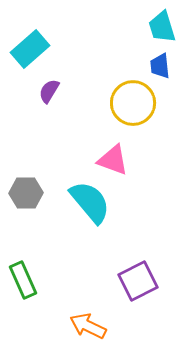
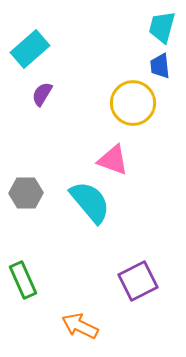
cyan trapezoid: rotated 32 degrees clockwise
purple semicircle: moved 7 px left, 3 px down
orange arrow: moved 8 px left
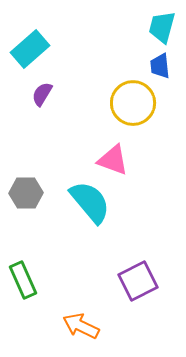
orange arrow: moved 1 px right
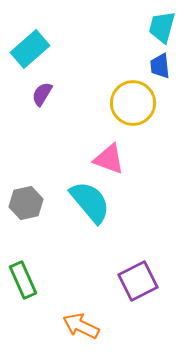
pink triangle: moved 4 px left, 1 px up
gray hexagon: moved 10 px down; rotated 12 degrees counterclockwise
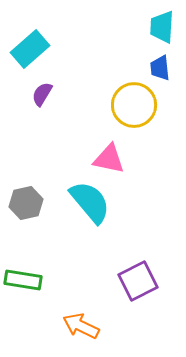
cyan trapezoid: rotated 12 degrees counterclockwise
blue trapezoid: moved 2 px down
yellow circle: moved 1 px right, 2 px down
pink triangle: rotated 8 degrees counterclockwise
green rectangle: rotated 57 degrees counterclockwise
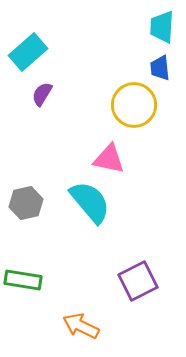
cyan rectangle: moved 2 px left, 3 px down
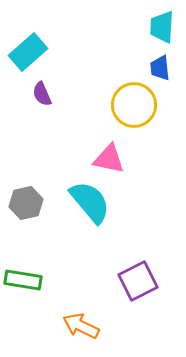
purple semicircle: rotated 55 degrees counterclockwise
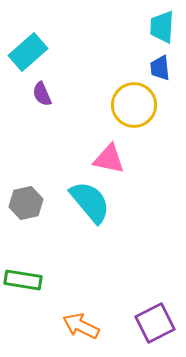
purple square: moved 17 px right, 42 px down
